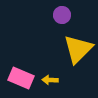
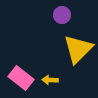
pink rectangle: rotated 15 degrees clockwise
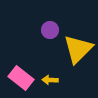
purple circle: moved 12 px left, 15 px down
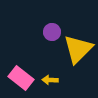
purple circle: moved 2 px right, 2 px down
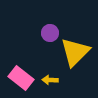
purple circle: moved 2 px left, 1 px down
yellow triangle: moved 3 px left, 3 px down
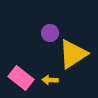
yellow triangle: moved 2 px left, 2 px down; rotated 12 degrees clockwise
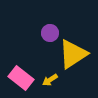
yellow arrow: rotated 35 degrees counterclockwise
